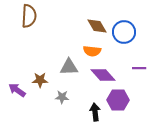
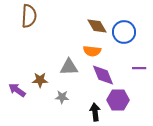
purple diamond: rotated 20 degrees clockwise
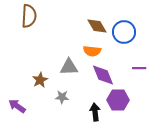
brown star: rotated 28 degrees counterclockwise
purple arrow: moved 16 px down
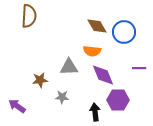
brown star: rotated 21 degrees clockwise
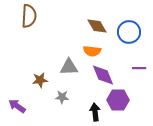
blue circle: moved 5 px right
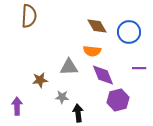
purple hexagon: rotated 15 degrees counterclockwise
purple arrow: rotated 54 degrees clockwise
black arrow: moved 17 px left, 1 px down
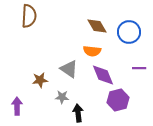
gray triangle: moved 2 px down; rotated 36 degrees clockwise
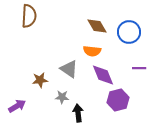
purple arrow: rotated 60 degrees clockwise
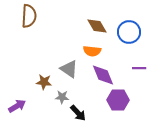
brown star: moved 4 px right, 2 px down; rotated 14 degrees clockwise
purple hexagon: rotated 15 degrees clockwise
black arrow: rotated 144 degrees clockwise
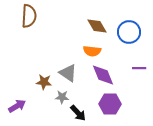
gray triangle: moved 1 px left, 4 px down
purple hexagon: moved 8 px left, 4 px down
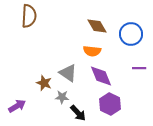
blue circle: moved 2 px right, 2 px down
purple diamond: moved 2 px left, 1 px down
brown star: moved 1 px down; rotated 14 degrees clockwise
purple hexagon: rotated 25 degrees clockwise
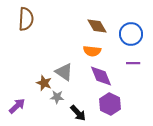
brown semicircle: moved 3 px left, 3 px down
purple line: moved 6 px left, 5 px up
gray triangle: moved 4 px left, 1 px up
gray star: moved 5 px left
purple arrow: rotated 12 degrees counterclockwise
